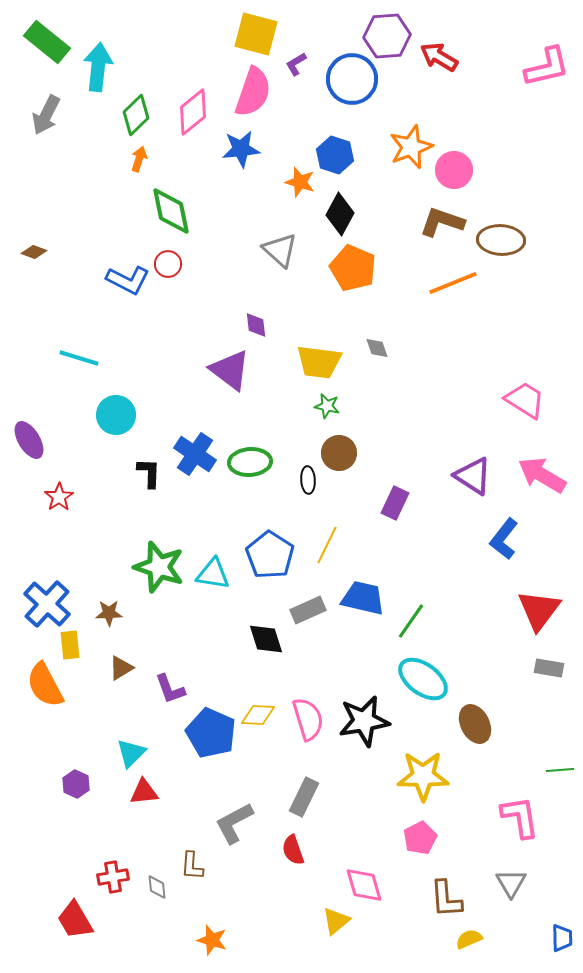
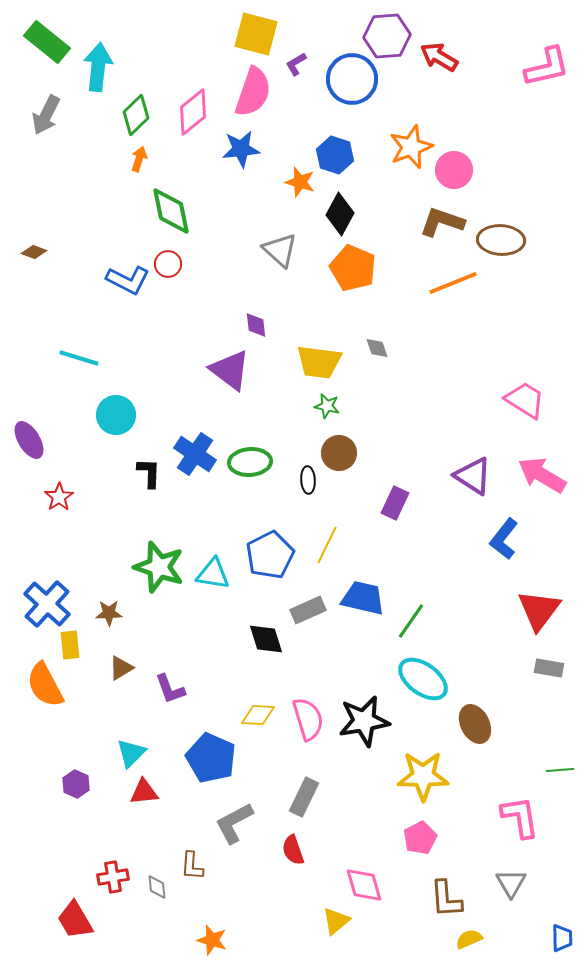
blue pentagon at (270, 555): rotated 12 degrees clockwise
blue pentagon at (211, 733): moved 25 px down
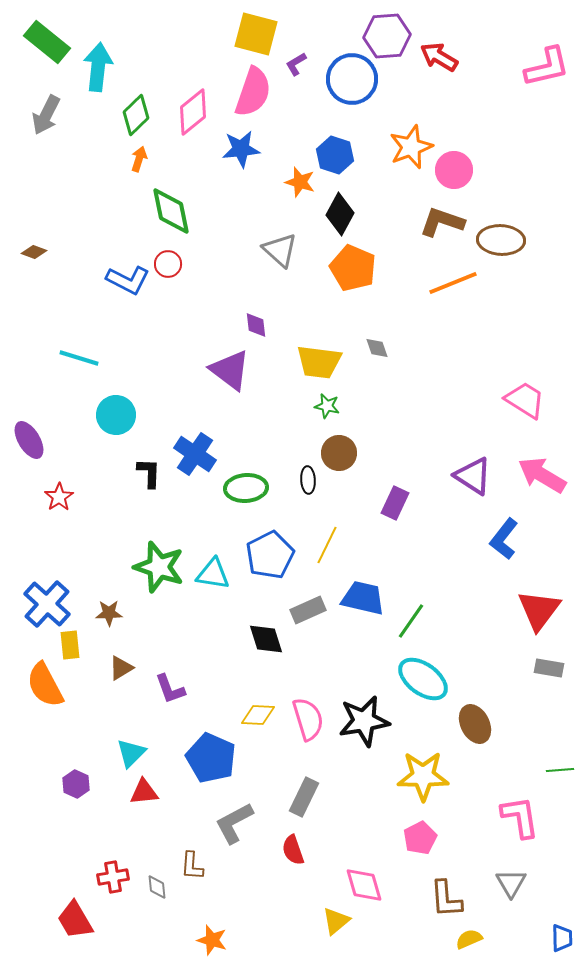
green ellipse at (250, 462): moved 4 px left, 26 px down
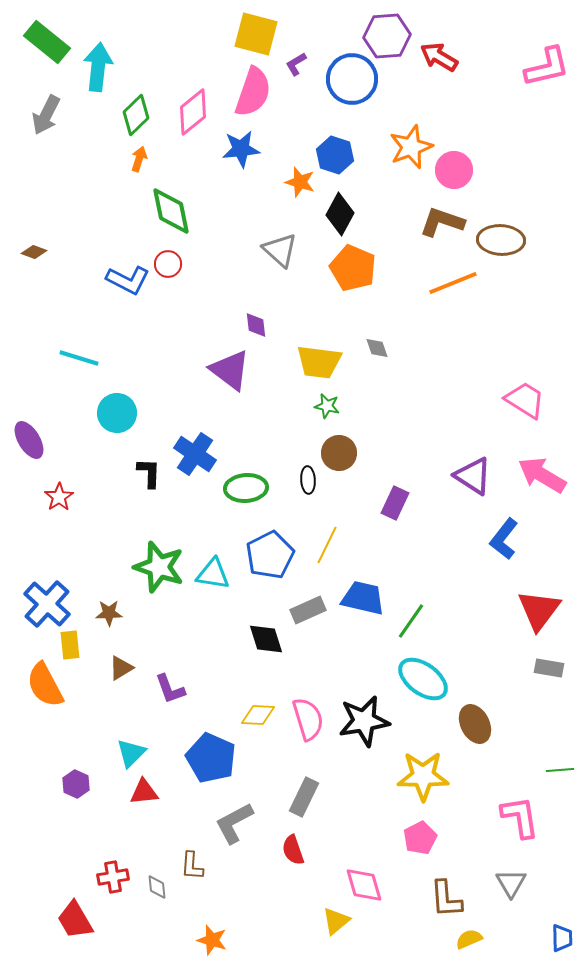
cyan circle at (116, 415): moved 1 px right, 2 px up
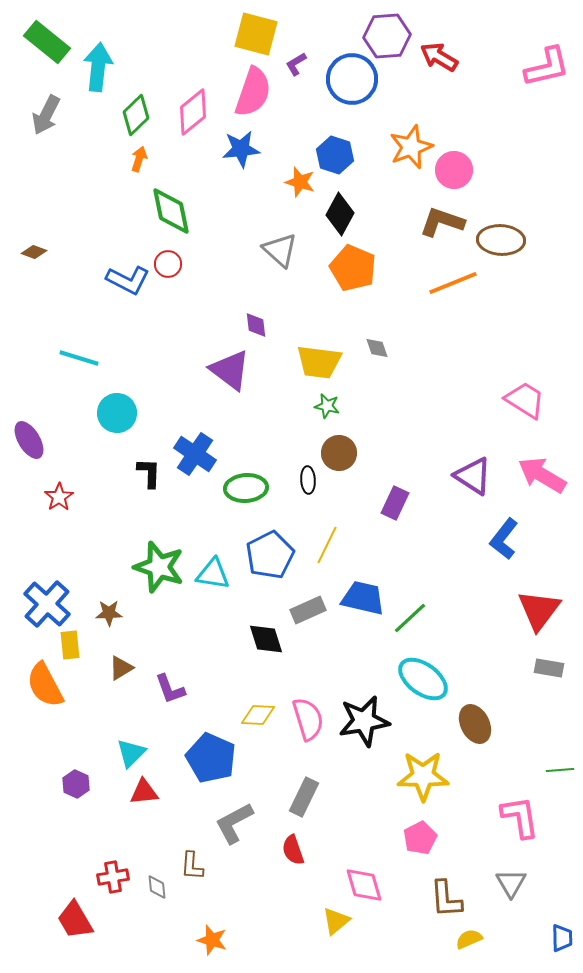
green line at (411, 621): moved 1 px left, 3 px up; rotated 12 degrees clockwise
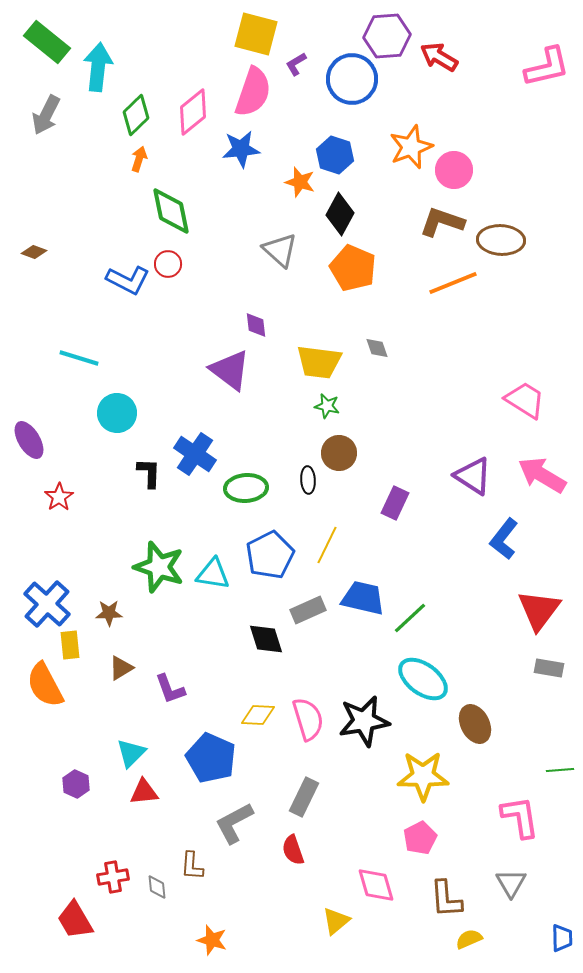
pink diamond at (364, 885): moved 12 px right
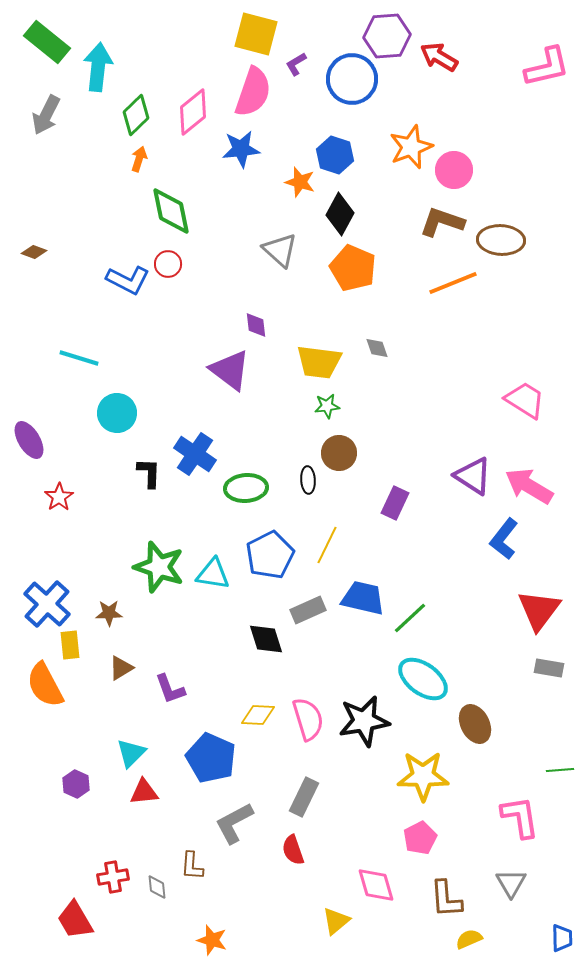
green star at (327, 406): rotated 20 degrees counterclockwise
pink arrow at (542, 475): moved 13 px left, 11 px down
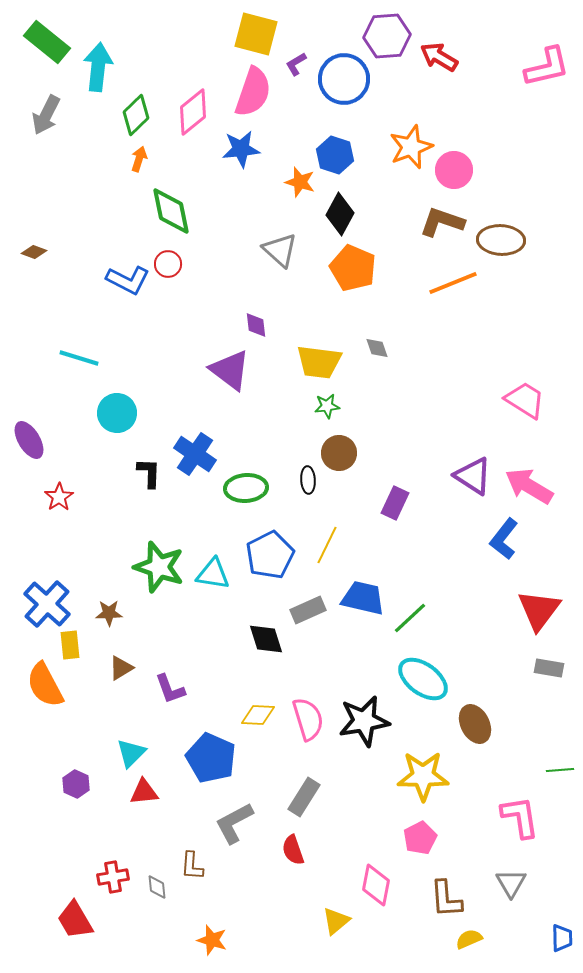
blue circle at (352, 79): moved 8 px left
gray rectangle at (304, 797): rotated 6 degrees clockwise
pink diamond at (376, 885): rotated 27 degrees clockwise
